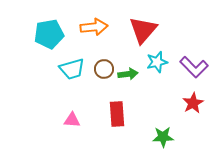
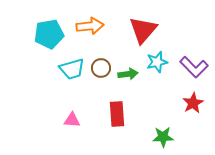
orange arrow: moved 4 px left, 1 px up
brown circle: moved 3 px left, 1 px up
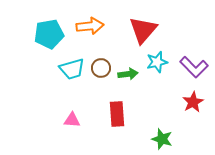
red star: moved 1 px up
green star: moved 1 px left, 2 px down; rotated 20 degrees clockwise
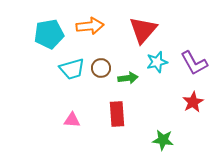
purple L-shape: moved 4 px up; rotated 16 degrees clockwise
green arrow: moved 4 px down
green star: moved 1 px right, 1 px down; rotated 10 degrees counterclockwise
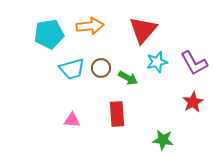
green arrow: rotated 36 degrees clockwise
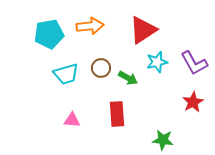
red triangle: rotated 16 degrees clockwise
cyan trapezoid: moved 6 px left, 5 px down
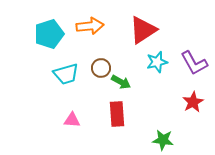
cyan pentagon: rotated 8 degrees counterclockwise
green arrow: moved 7 px left, 4 px down
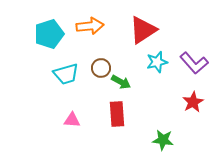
purple L-shape: rotated 12 degrees counterclockwise
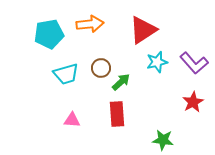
orange arrow: moved 2 px up
cyan pentagon: rotated 8 degrees clockwise
green arrow: rotated 72 degrees counterclockwise
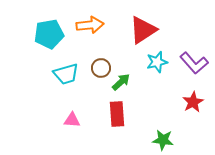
orange arrow: moved 1 px down
